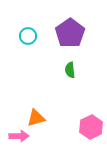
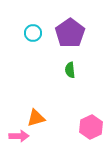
cyan circle: moved 5 px right, 3 px up
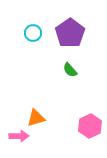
green semicircle: rotated 35 degrees counterclockwise
pink hexagon: moved 1 px left, 1 px up
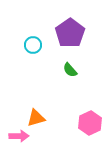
cyan circle: moved 12 px down
pink hexagon: moved 3 px up
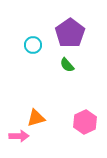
green semicircle: moved 3 px left, 5 px up
pink hexagon: moved 5 px left, 1 px up
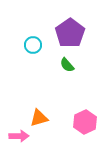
orange triangle: moved 3 px right
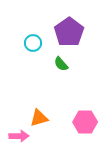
purple pentagon: moved 1 px left, 1 px up
cyan circle: moved 2 px up
green semicircle: moved 6 px left, 1 px up
pink hexagon: rotated 25 degrees clockwise
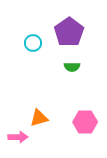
green semicircle: moved 11 px right, 3 px down; rotated 49 degrees counterclockwise
pink arrow: moved 1 px left, 1 px down
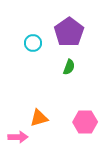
green semicircle: moved 3 px left; rotated 70 degrees counterclockwise
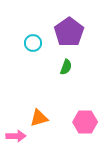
green semicircle: moved 3 px left
pink arrow: moved 2 px left, 1 px up
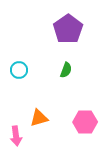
purple pentagon: moved 1 px left, 3 px up
cyan circle: moved 14 px left, 27 px down
green semicircle: moved 3 px down
pink arrow: rotated 84 degrees clockwise
